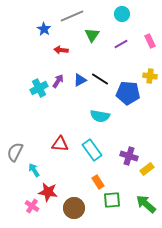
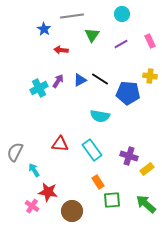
gray line: rotated 15 degrees clockwise
brown circle: moved 2 px left, 3 px down
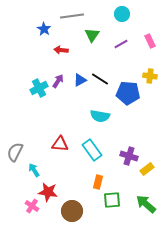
orange rectangle: rotated 48 degrees clockwise
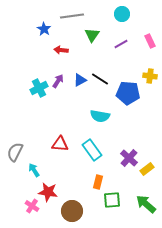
purple cross: moved 2 px down; rotated 24 degrees clockwise
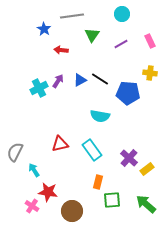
yellow cross: moved 3 px up
red triangle: rotated 18 degrees counterclockwise
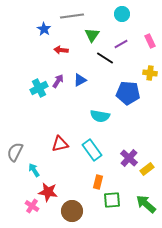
black line: moved 5 px right, 21 px up
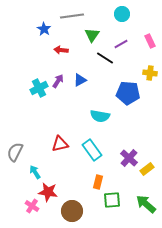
cyan arrow: moved 1 px right, 2 px down
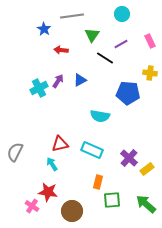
cyan rectangle: rotated 30 degrees counterclockwise
cyan arrow: moved 17 px right, 8 px up
